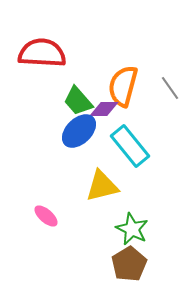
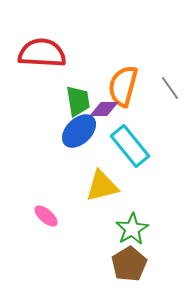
green trapezoid: rotated 148 degrees counterclockwise
green star: rotated 16 degrees clockwise
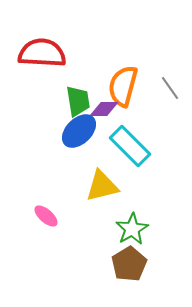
cyan rectangle: rotated 6 degrees counterclockwise
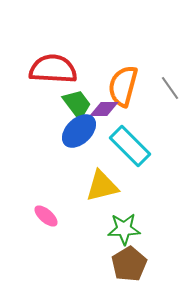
red semicircle: moved 11 px right, 16 px down
green trapezoid: moved 1 px left, 3 px down; rotated 28 degrees counterclockwise
green star: moved 8 px left; rotated 28 degrees clockwise
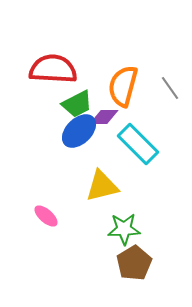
green trapezoid: rotated 100 degrees clockwise
purple diamond: moved 8 px down
cyan rectangle: moved 8 px right, 2 px up
brown pentagon: moved 5 px right, 1 px up
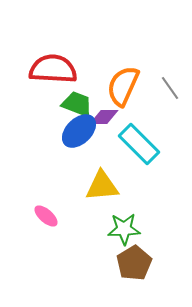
orange semicircle: rotated 9 degrees clockwise
green trapezoid: rotated 132 degrees counterclockwise
cyan rectangle: moved 1 px right
yellow triangle: rotated 9 degrees clockwise
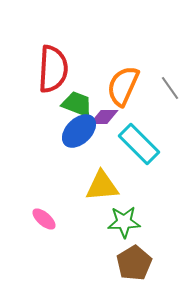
red semicircle: rotated 90 degrees clockwise
pink ellipse: moved 2 px left, 3 px down
green star: moved 7 px up
